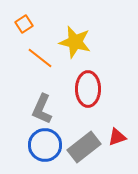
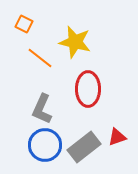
orange square: rotated 30 degrees counterclockwise
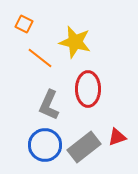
gray L-shape: moved 7 px right, 4 px up
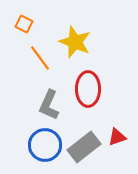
yellow star: rotated 8 degrees clockwise
orange line: rotated 16 degrees clockwise
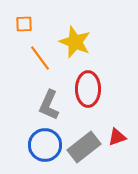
orange square: rotated 30 degrees counterclockwise
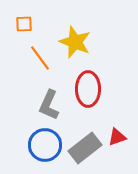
gray rectangle: moved 1 px right, 1 px down
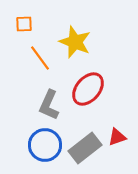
red ellipse: rotated 40 degrees clockwise
